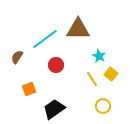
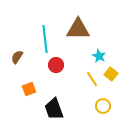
cyan line: rotated 60 degrees counterclockwise
black trapezoid: rotated 75 degrees counterclockwise
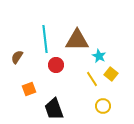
brown triangle: moved 1 px left, 11 px down
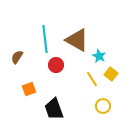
brown triangle: rotated 30 degrees clockwise
